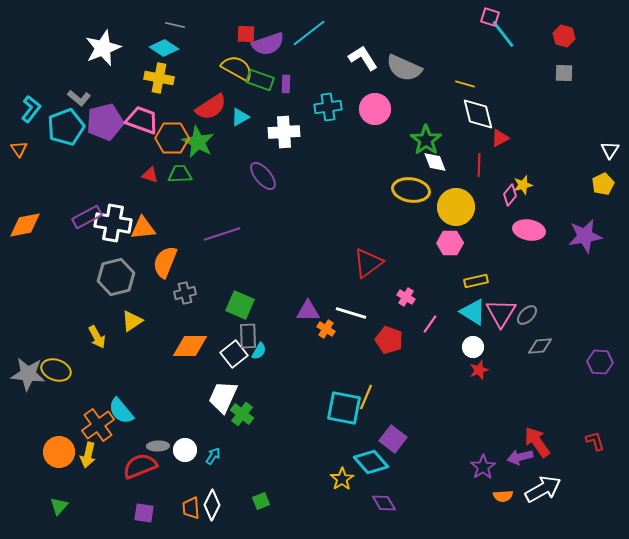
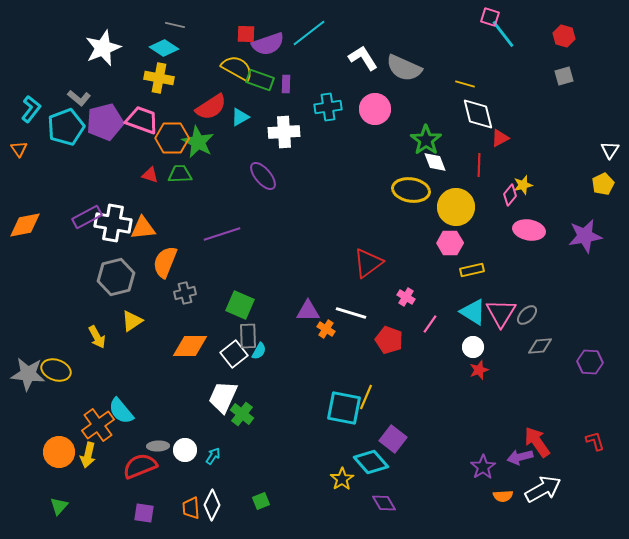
gray square at (564, 73): moved 3 px down; rotated 18 degrees counterclockwise
yellow rectangle at (476, 281): moved 4 px left, 11 px up
purple hexagon at (600, 362): moved 10 px left
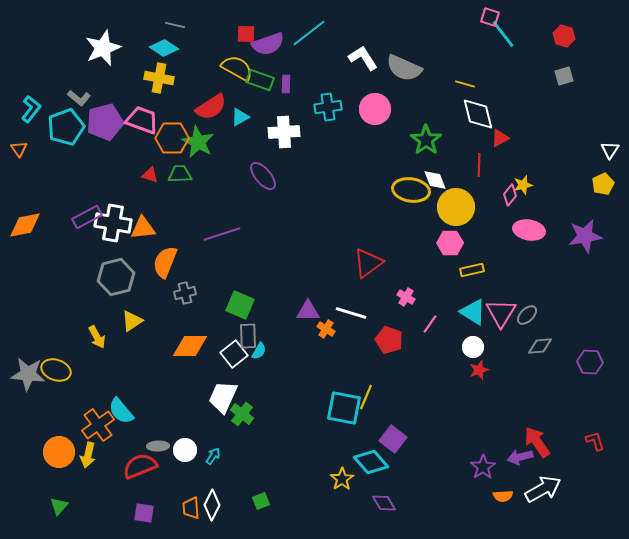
white diamond at (435, 162): moved 18 px down
